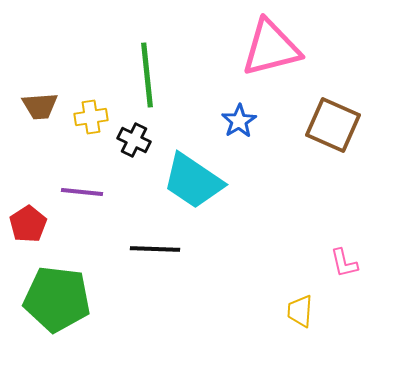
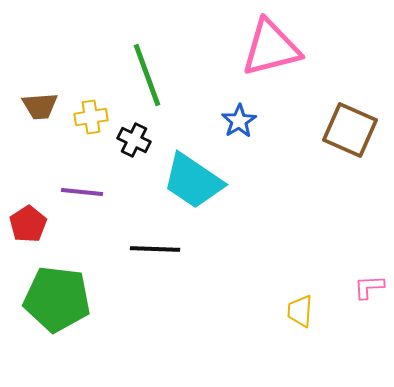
green line: rotated 14 degrees counterclockwise
brown square: moved 17 px right, 5 px down
pink L-shape: moved 25 px right, 24 px down; rotated 100 degrees clockwise
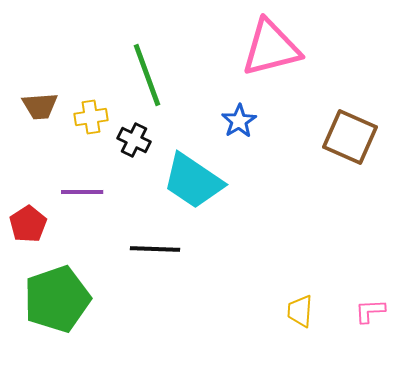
brown square: moved 7 px down
purple line: rotated 6 degrees counterclockwise
pink L-shape: moved 1 px right, 24 px down
green pentagon: rotated 26 degrees counterclockwise
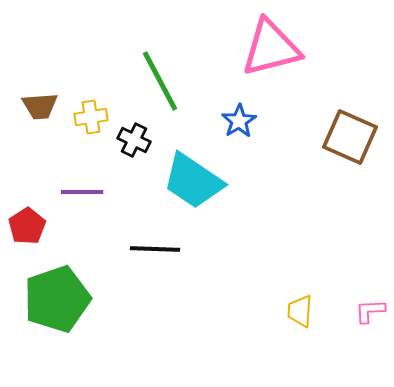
green line: moved 13 px right, 6 px down; rotated 8 degrees counterclockwise
red pentagon: moved 1 px left, 2 px down
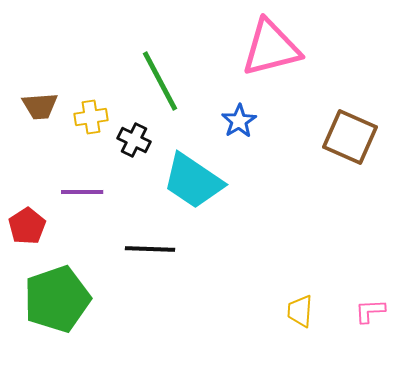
black line: moved 5 px left
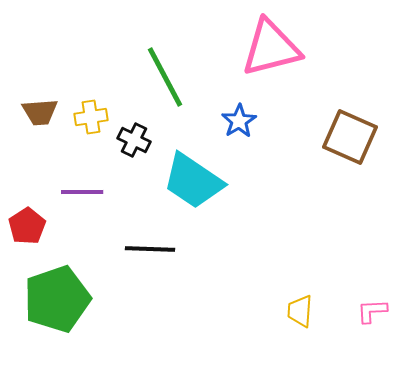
green line: moved 5 px right, 4 px up
brown trapezoid: moved 6 px down
pink L-shape: moved 2 px right
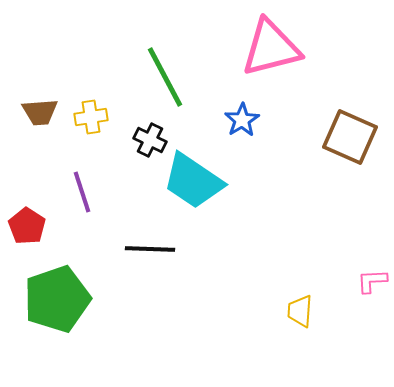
blue star: moved 3 px right, 1 px up
black cross: moved 16 px right
purple line: rotated 72 degrees clockwise
red pentagon: rotated 6 degrees counterclockwise
pink L-shape: moved 30 px up
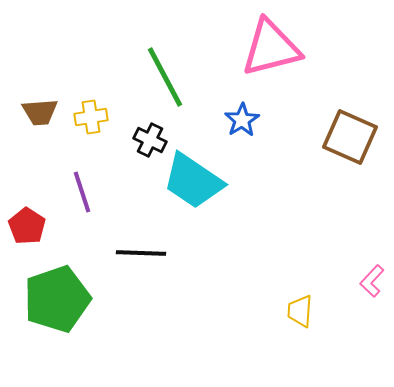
black line: moved 9 px left, 4 px down
pink L-shape: rotated 44 degrees counterclockwise
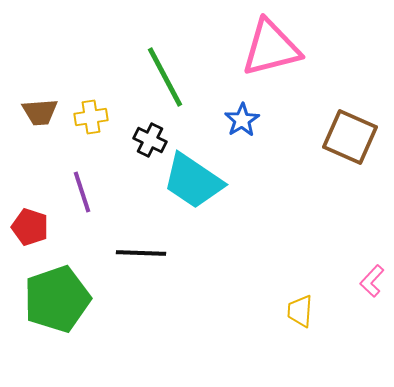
red pentagon: moved 3 px right, 1 px down; rotated 15 degrees counterclockwise
